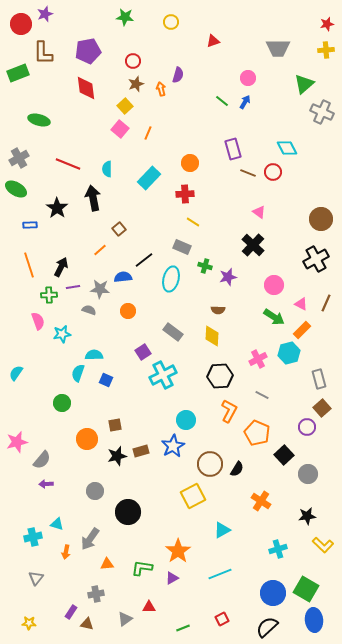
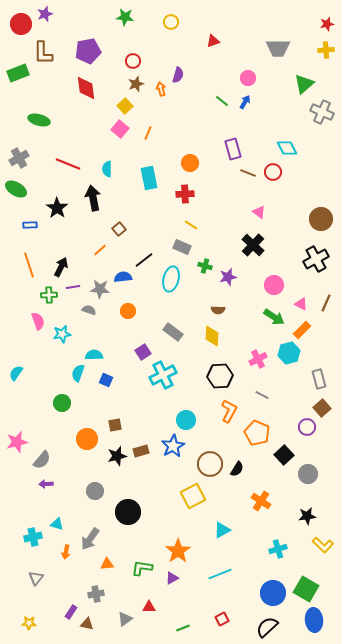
cyan rectangle at (149, 178): rotated 55 degrees counterclockwise
yellow line at (193, 222): moved 2 px left, 3 px down
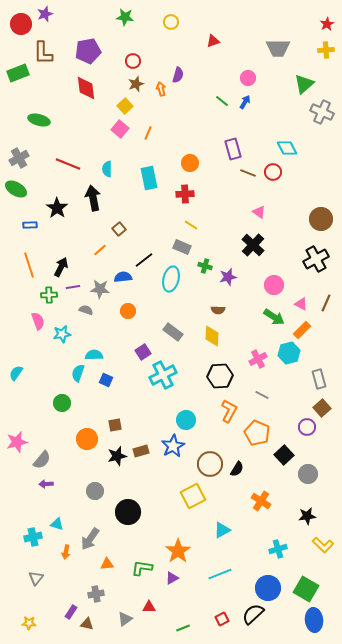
red star at (327, 24): rotated 16 degrees counterclockwise
gray semicircle at (89, 310): moved 3 px left
blue circle at (273, 593): moved 5 px left, 5 px up
black semicircle at (267, 627): moved 14 px left, 13 px up
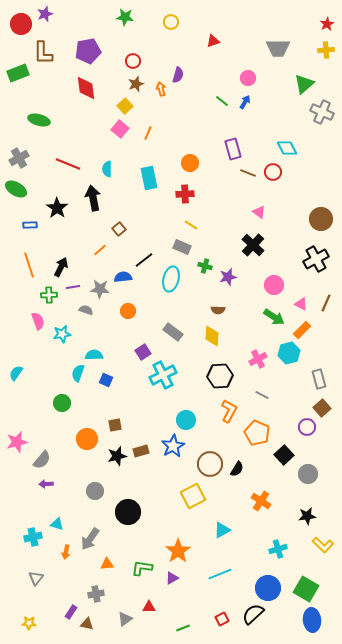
blue ellipse at (314, 620): moved 2 px left
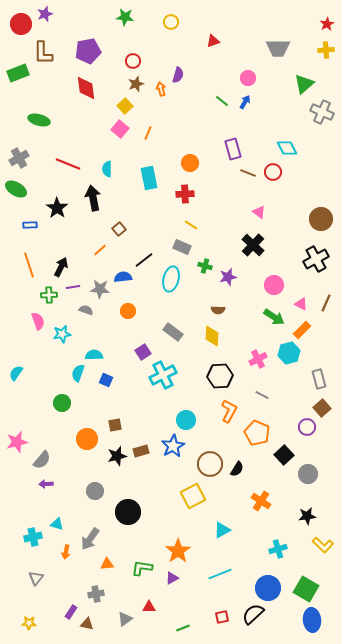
red square at (222, 619): moved 2 px up; rotated 16 degrees clockwise
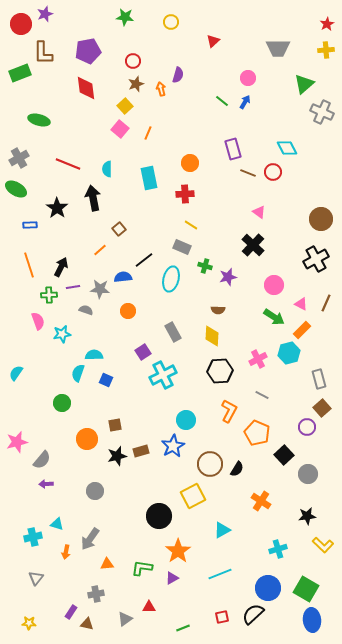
red triangle at (213, 41): rotated 24 degrees counterclockwise
green rectangle at (18, 73): moved 2 px right
gray rectangle at (173, 332): rotated 24 degrees clockwise
black hexagon at (220, 376): moved 5 px up
black circle at (128, 512): moved 31 px right, 4 px down
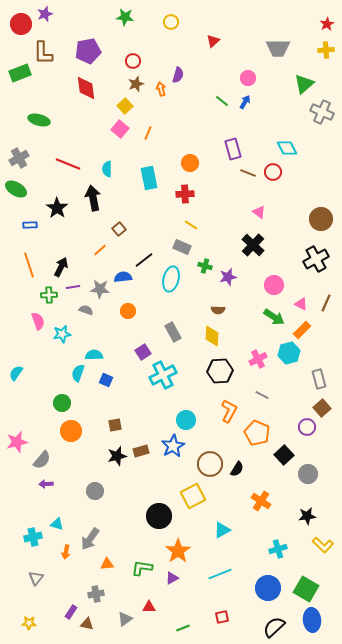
orange circle at (87, 439): moved 16 px left, 8 px up
black semicircle at (253, 614): moved 21 px right, 13 px down
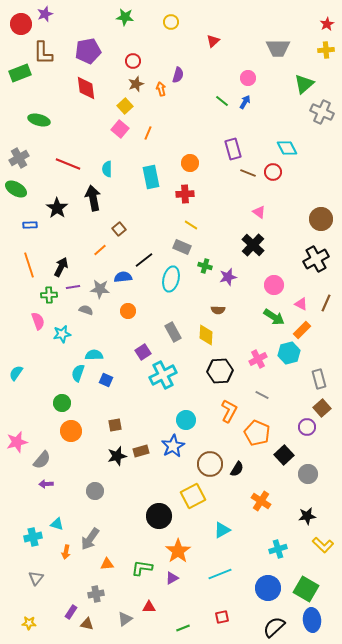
cyan rectangle at (149, 178): moved 2 px right, 1 px up
yellow diamond at (212, 336): moved 6 px left, 1 px up
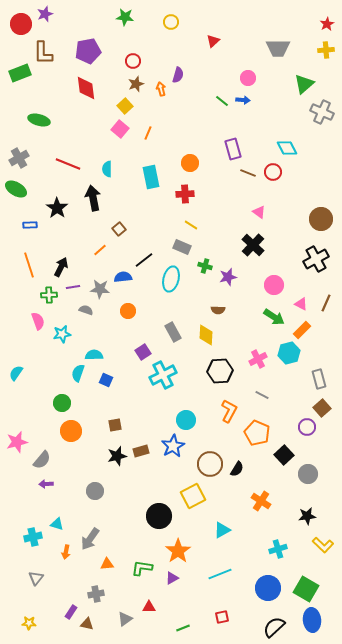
blue arrow at (245, 102): moved 2 px left, 2 px up; rotated 64 degrees clockwise
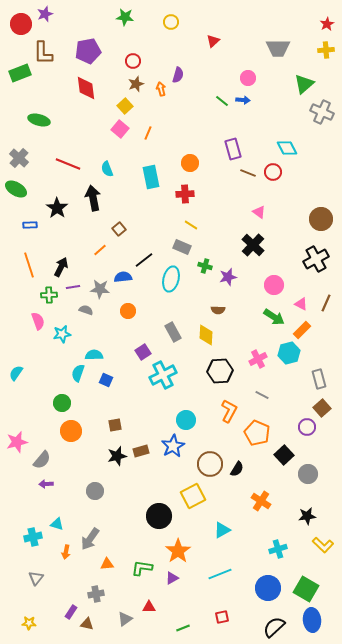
gray cross at (19, 158): rotated 18 degrees counterclockwise
cyan semicircle at (107, 169): rotated 21 degrees counterclockwise
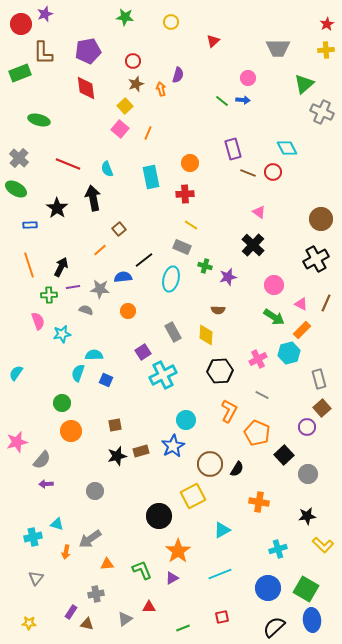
orange cross at (261, 501): moved 2 px left, 1 px down; rotated 24 degrees counterclockwise
gray arrow at (90, 539): rotated 20 degrees clockwise
green L-shape at (142, 568): moved 2 px down; rotated 60 degrees clockwise
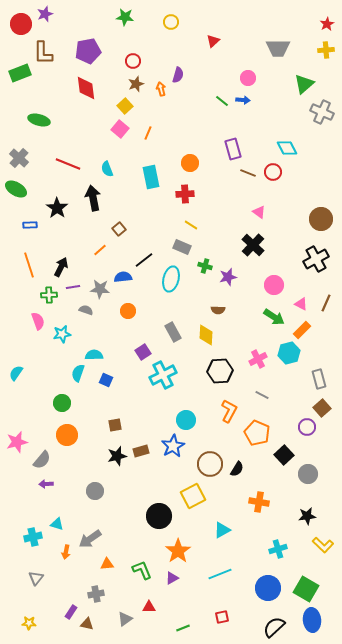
orange circle at (71, 431): moved 4 px left, 4 px down
